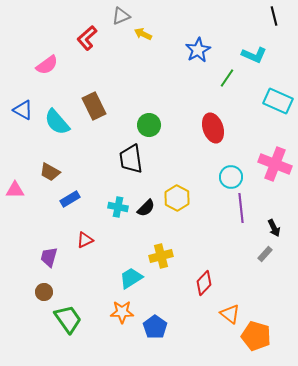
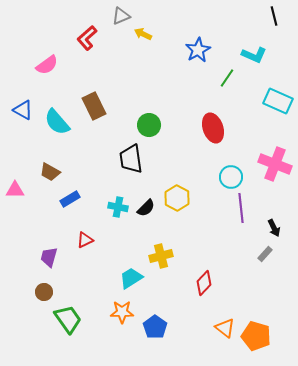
orange triangle: moved 5 px left, 14 px down
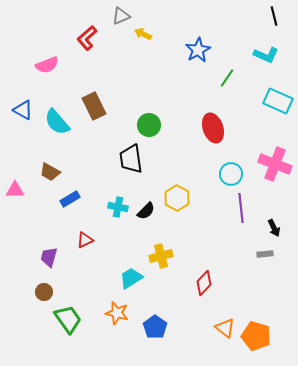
cyan L-shape: moved 12 px right
pink semicircle: rotated 15 degrees clockwise
cyan circle: moved 3 px up
black semicircle: moved 3 px down
gray rectangle: rotated 42 degrees clockwise
orange star: moved 5 px left, 1 px down; rotated 15 degrees clockwise
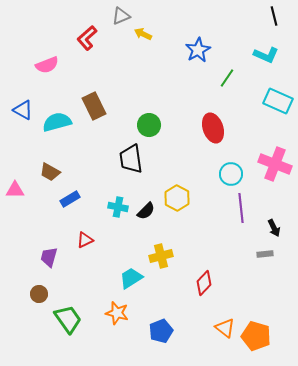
cyan semicircle: rotated 116 degrees clockwise
brown circle: moved 5 px left, 2 px down
blue pentagon: moved 6 px right, 4 px down; rotated 15 degrees clockwise
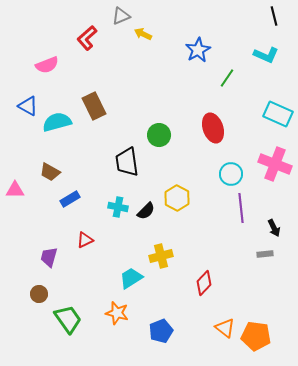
cyan rectangle: moved 13 px down
blue triangle: moved 5 px right, 4 px up
green circle: moved 10 px right, 10 px down
black trapezoid: moved 4 px left, 3 px down
orange pentagon: rotated 8 degrees counterclockwise
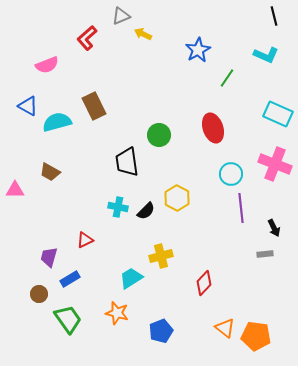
blue rectangle: moved 80 px down
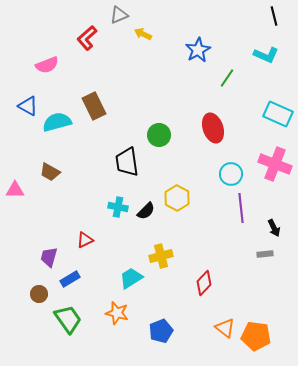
gray triangle: moved 2 px left, 1 px up
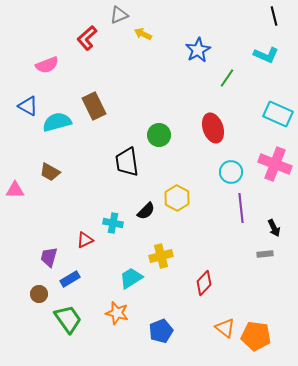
cyan circle: moved 2 px up
cyan cross: moved 5 px left, 16 px down
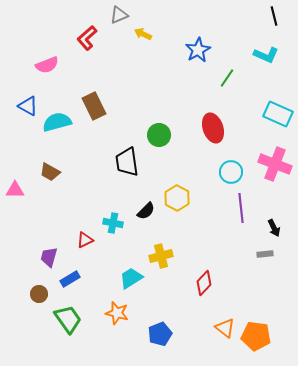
blue pentagon: moved 1 px left, 3 px down
